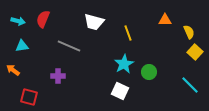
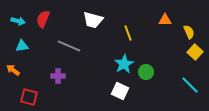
white trapezoid: moved 1 px left, 2 px up
green circle: moved 3 px left
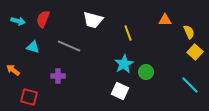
cyan triangle: moved 11 px right, 1 px down; rotated 24 degrees clockwise
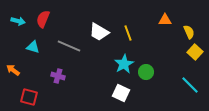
white trapezoid: moved 6 px right, 12 px down; rotated 15 degrees clockwise
purple cross: rotated 16 degrees clockwise
white square: moved 1 px right, 2 px down
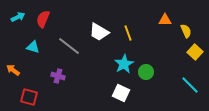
cyan arrow: moved 4 px up; rotated 40 degrees counterclockwise
yellow semicircle: moved 3 px left, 1 px up
gray line: rotated 15 degrees clockwise
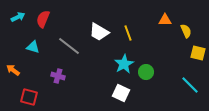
yellow square: moved 3 px right, 1 px down; rotated 28 degrees counterclockwise
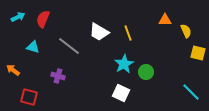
cyan line: moved 1 px right, 7 px down
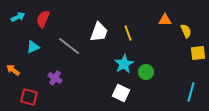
white trapezoid: rotated 100 degrees counterclockwise
cyan triangle: rotated 40 degrees counterclockwise
yellow square: rotated 21 degrees counterclockwise
purple cross: moved 3 px left, 2 px down; rotated 16 degrees clockwise
cyan line: rotated 60 degrees clockwise
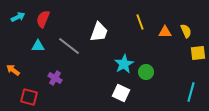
orange triangle: moved 12 px down
yellow line: moved 12 px right, 11 px up
cyan triangle: moved 5 px right, 1 px up; rotated 24 degrees clockwise
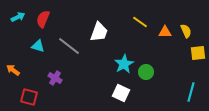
yellow line: rotated 35 degrees counterclockwise
cyan triangle: rotated 16 degrees clockwise
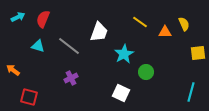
yellow semicircle: moved 2 px left, 7 px up
cyan star: moved 10 px up
purple cross: moved 16 px right; rotated 32 degrees clockwise
